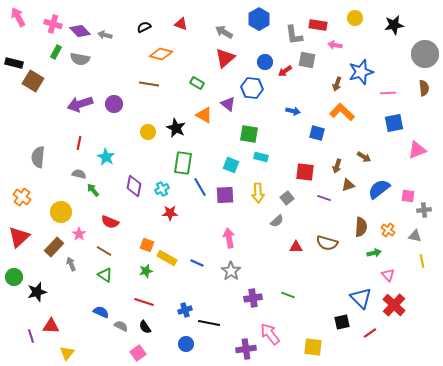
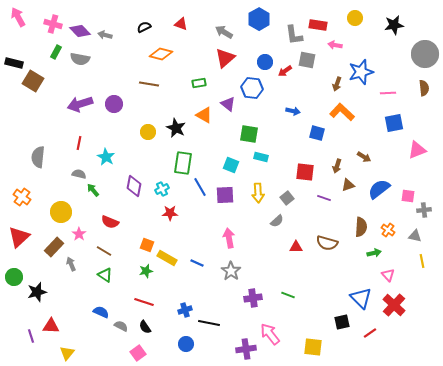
green rectangle at (197, 83): moved 2 px right; rotated 40 degrees counterclockwise
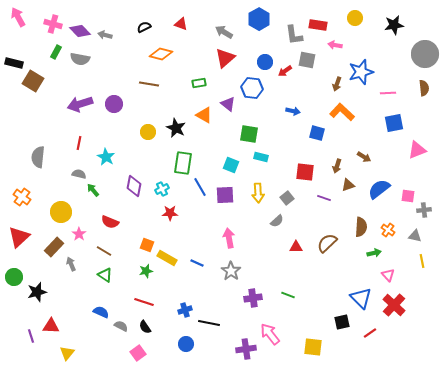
brown semicircle at (327, 243): rotated 120 degrees clockwise
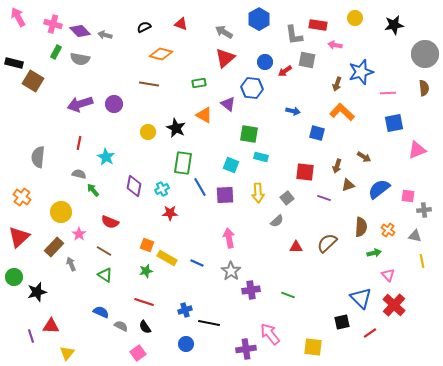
purple cross at (253, 298): moved 2 px left, 8 px up
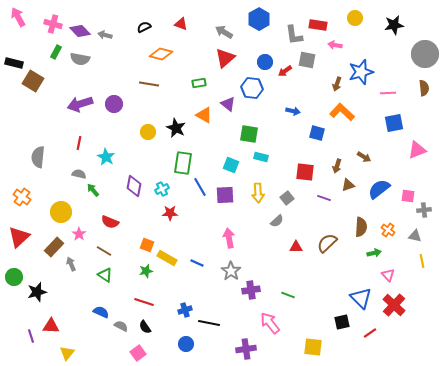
pink arrow at (270, 334): moved 11 px up
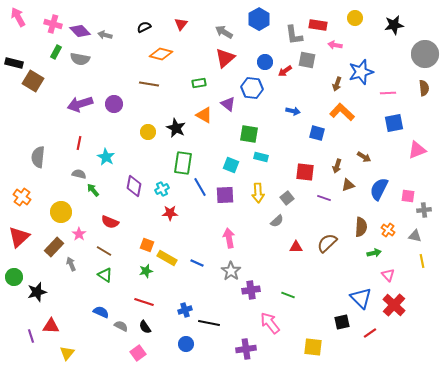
red triangle at (181, 24): rotated 48 degrees clockwise
blue semicircle at (379, 189): rotated 25 degrees counterclockwise
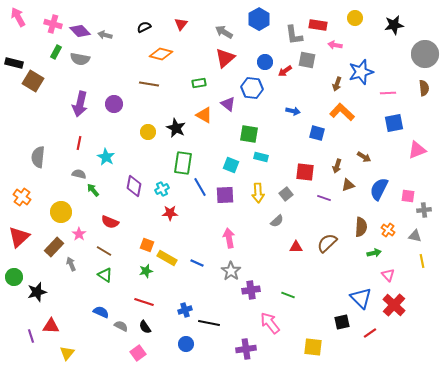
purple arrow at (80, 104): rotated 60 degrees counterclockwise
gray square at (287, 198): moved 1 px left, 4 px up
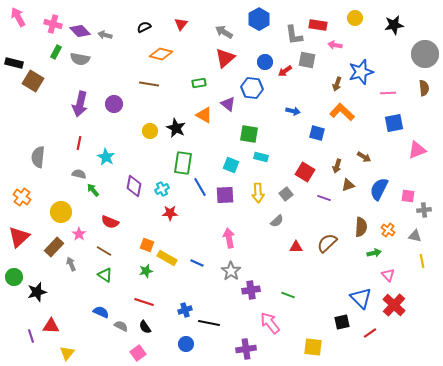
yellow circle at (148, 132): moved 2 px right, 1 px up
red square at (305, 172): rotated 24 degrees clockwise
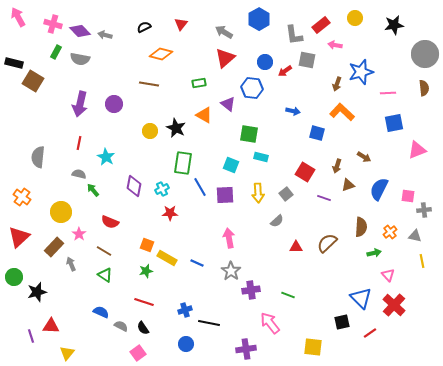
red rectangle at (318, 25): moved 3 px right; rotated 48 degrees counterclockwise
orange cross at (388, 230): moved 2 px right, 2 px down; rotated 16 degrees clockwise
black semicircle at (145, 327): moved 2 px left, 1 px down
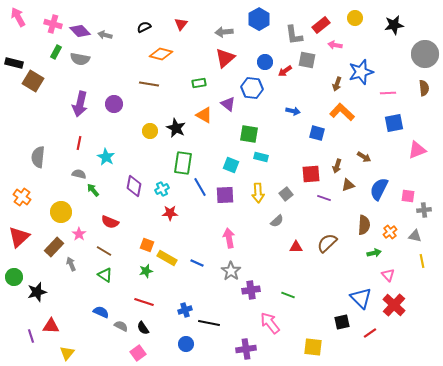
gray arrow at (224, 32): rotated 36 degrees counterclockwise
red square at (305, 172): moved 6 px right, 2 px down; rotated 36 degrees counterclockwise
brown semicircle at (361, 227): moved 3 px right, 2 px up
